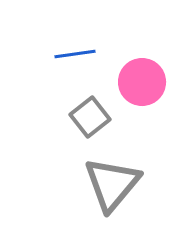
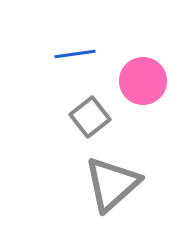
pink circle: moved 1 px right, 1 px up
gray triangle: rotated 8 degrees clockwise
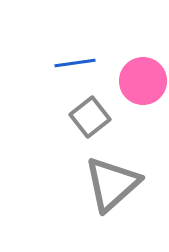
blue line: moved 9 px down
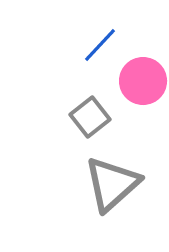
blue line: moved 25 px right, 18 px up; rotated 39 degrees counterclockwise
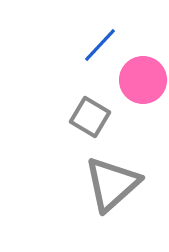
pink circle: moved 1 px up
gray square: rotated 21 degrees counterclockwise
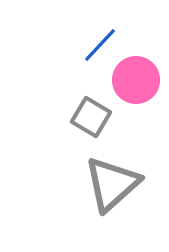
pink circle: moved 7 px left
gray square: moved 1 px right
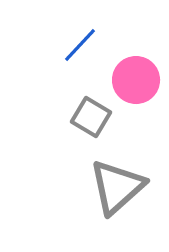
blue line: moved 20 px left
gray triangle: moved 5 px right, 3 px down
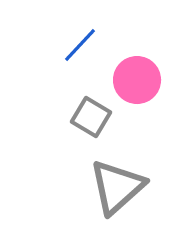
pink circle: moved 1 px right
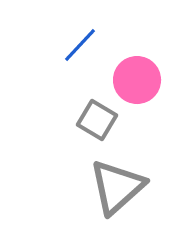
gray square: moved 6 px right, 3 px down
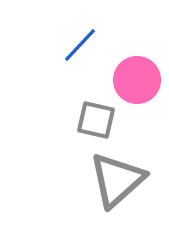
gray square: moved 1 px left; rotated 18 degrees counterclockwise
gray triangle: moved 7 px up
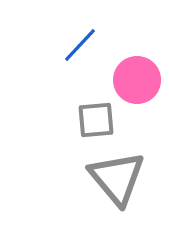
gray square: rotated 18 degrees counterclockwise
gray triangle: moved 2 px up; rotated 28 degrees counterclockwise
